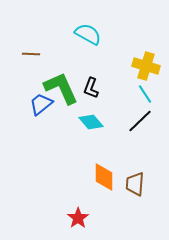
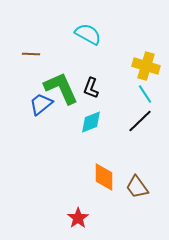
cyan diamond: rotated 70 degrees counterclockwise
brown trapezoid: moved 2 px right, 3 px down; rotated 40 degrees counterclockwise
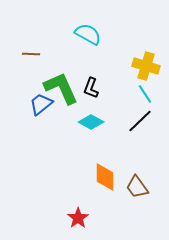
cyan diamond: rotated 50 degrees clockwise
orange diamond: moved 1 px right
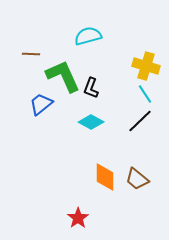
cyan semicircle: moved 2 px down; rotated 44 degrees counterclockwise
green L-shape: moved 2 px right, 12 px up
brown trapezoid: moved 8 px up; rotated 15 degrees counterclockwise
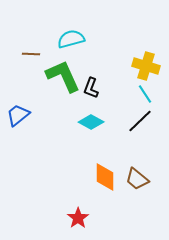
cyan semicircle: moved 17 px left, 3 px down
blue trapezoid: moved 23 px left, 11 px down
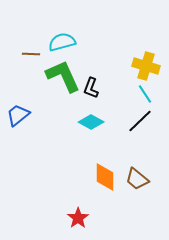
cyan semicircle: moved 9 px left, 3 px down
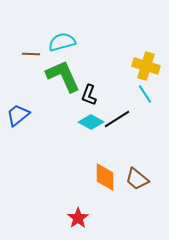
black L-shape: moved 2 px left, 7 px down
black line: moved 23 px left, 2 px up; rotated 12 degrees clockwise
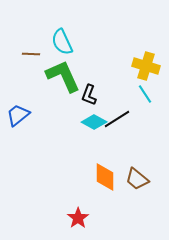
cyan semicircle: rotated 100 degrees counterclockwise
cyan diamond: moved 3 px right
